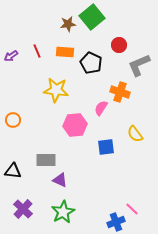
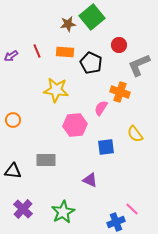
purple triangle: moved 30 px right
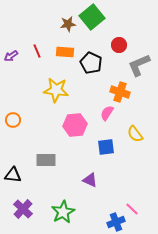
pink semicircle: moved 6 px right, 5 px down
black triangle: moved 4 px down
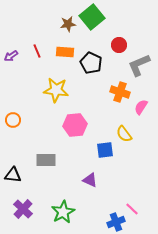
pink semicircle: moved 34 px right, 6 px up
yellow semicircle: moved 11 px left
blue square: moved 1 px left, 3 px down
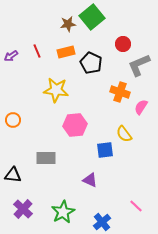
red circle: moved 4 px right, 1 px up
orange rectangle: moved 1 px right; rotated 18 degrees counterclockwise
gray rectangle: moved 2 px up
pink line: moved 4 px right, 3 px up
blue cross: moved 14 px left; rotated 18 degrees counterclockwise
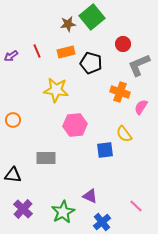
black pentagon: rotated 10 degrees counterclockwise
purple triangle: moved 16 px down
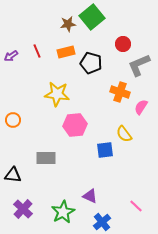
yellow star: moved 1 px right, 4 px down
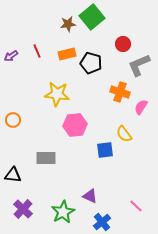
orange rectangle: moved 1 px right, 2 px down
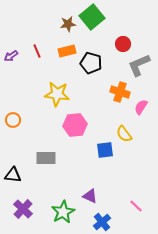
orange rectangle: moved 3 px up
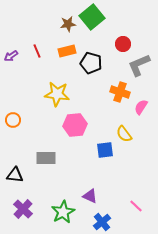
black triangle: moved 2 px right
